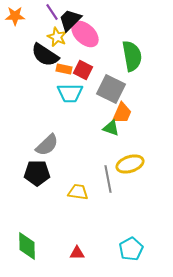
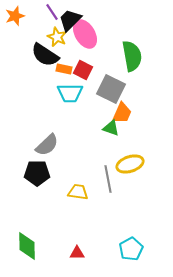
orange star: rotated 18 degrees counterclockwise
pink ellipse: rotated 16 degrees clockwise
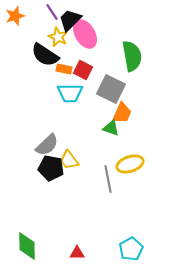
yellow star: moved 1 px right
black pentagon: moved 14 px right, 5 px up; rotated 10 degrees clockwise
yellow trapezoid: moved 9 px left, 32 px up; rotated 135 degrees counterclockwise
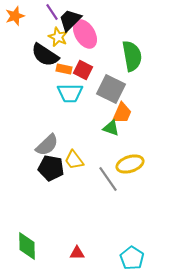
yellow trapezoid: moved 5 px right
gray line: rotated 24 degrees counterclockwise
cyan pentagon: moved 1 px right, 9 px down; rotated 10 degrees counterclockwise
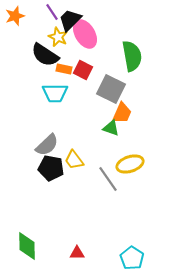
cyan trapezoid: moved 15 px left
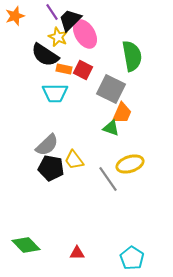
green diamond: moved 1 px left, 1 px up; rotated 44 degrees counterclockwise
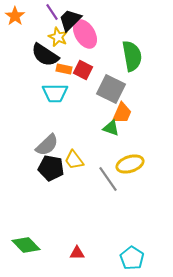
orange star: rotated 18 degrees counterclockwise
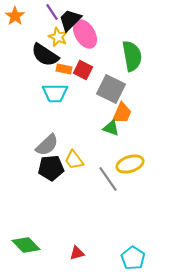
black pentagon: rotated 15 degrees counterclockwise
red triangle: rotated 14 degrees counterclockwise
cyan pentagon: moved 1 px right
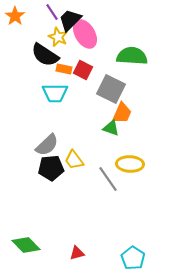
green semicircle: rotated 76 degrees counterclockwise
yellow ellipse: rotated 20 degrees clockwise
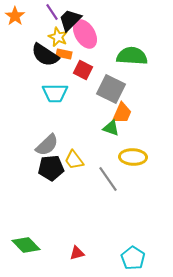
orange rectangle: moved 15 px up
yellow ellipse: moved 3 px right, 7 px up
